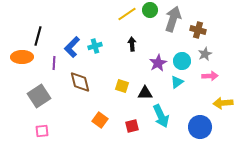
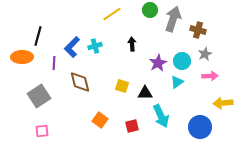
yellow line: moved 15 px left
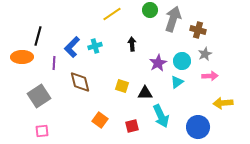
blue circle: moved 2 px left
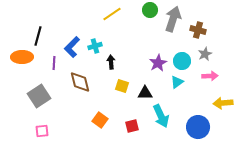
black arrow: moved 21 px left, 18 px down
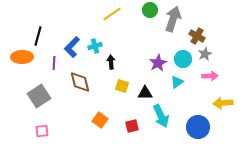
brown cross: moved 1 px left, 6 px down; rotated 14 degrees clockwise
cyan circle: moved 1 px right, 2 px up
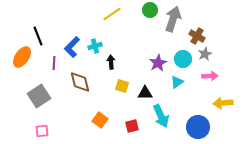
black line: rotated 36 degrees counterclockwise
orange ellipse: rotated 55 degrees counterclockwise
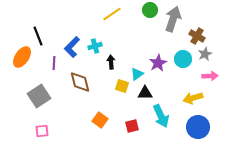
cyan triangle: moved 40 px left, 8 px up
yellow arrow: moved 30 px left, 5 px up; rotated 12 degrees counterclockwise
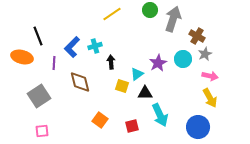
orange ellipse: rotated 70 degrees clockwise
pink arrow: rotated 14 degrees clockwise
yellow arrow: moved 17 px right; rotated 102 degrees counterclockwise
cyan arrow: moved 1 px left, 1 px up
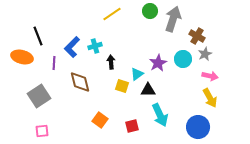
green circle: moved 1 px down
black triangle: moved 3 px right, 3 px up
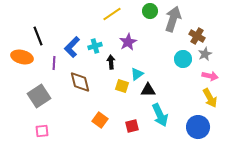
purple star: moved 30 px left, 21 px up
